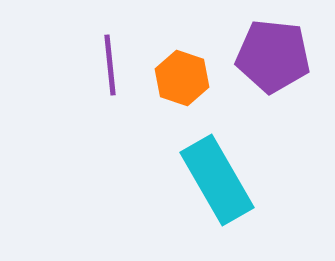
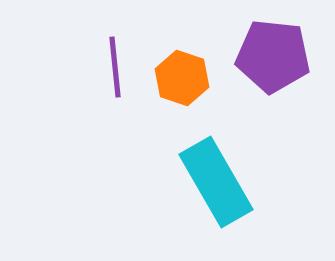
purple line: moved 5 px right, 2 px down
cyan rectangle: moved 1 px left, 2 px down
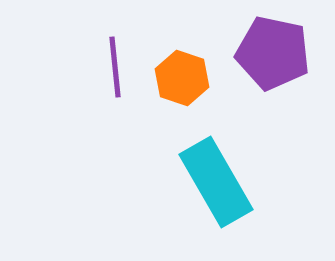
purple pentagon: moved 3 px up; rotated 6 degrees clockwise
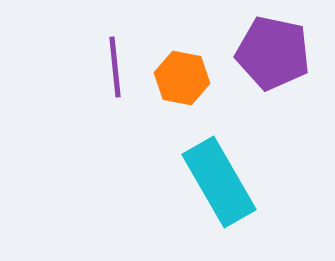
orange hexagon: rotated 8 degrees counterclockwise
cyan rectangle: moved 3 px right
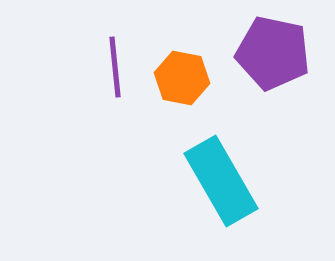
cyan rectangle: moved 2 px right, 1 px up
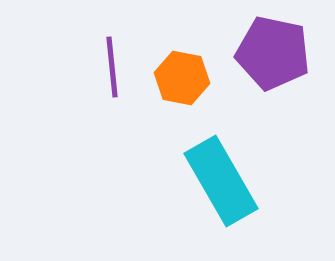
purple line: moved 3 px left
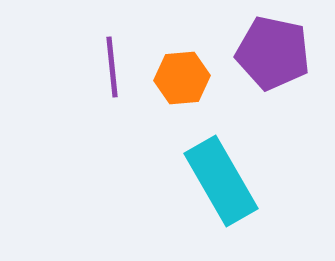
orange hexagon: rotated 16 degrees counterclockwise
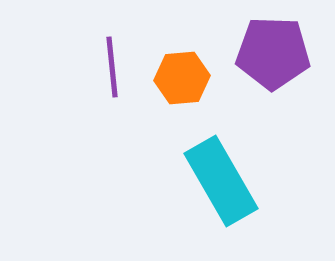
purple pentagon: rotated 10 degrees counterclockwise
